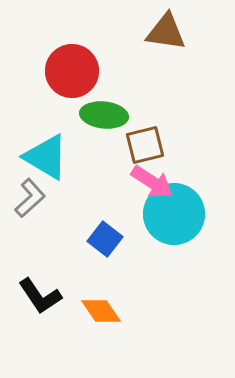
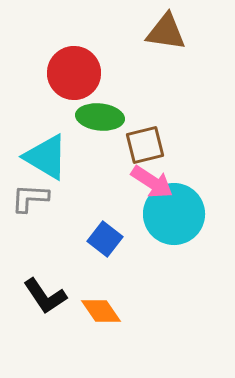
red circle: moved 2 px right, 2 px down
green ellipse: moved 4 px left, 2 px down
gray L-shape: rotated 135 degrees counterclockwise
black L-shape: moved 5 px right
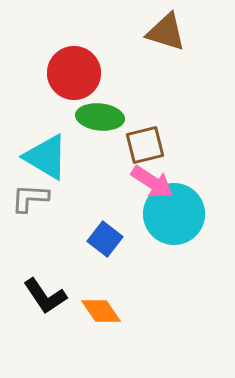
brown triangle: rotated 9 degrees clockwise
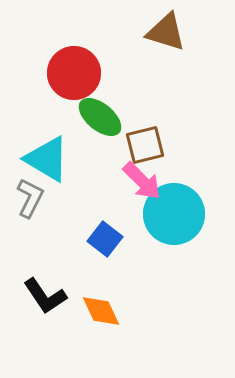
green ellipse: rotated 33 degrees clockwise
cyan triangle: moved 1 px right, 2 px down
pink arrow: moved 10 px left, 1 px up; rotated 12 degrees clockwise
gray L-shape: rotated 114 degrees clockwise
orange diamond: rotated 9 degrees clockwise
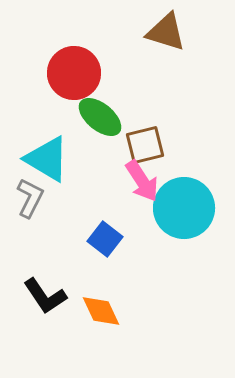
pink arrow: rotated 12 degrees clockwise
cyan circle: moved 10 px right, 6 px up
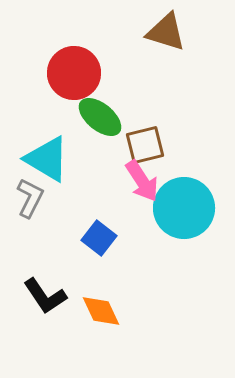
blue square: moved 6 px left, 1 px up
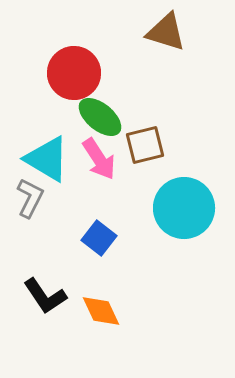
pink arrow: moved 43 px left, 22 px up
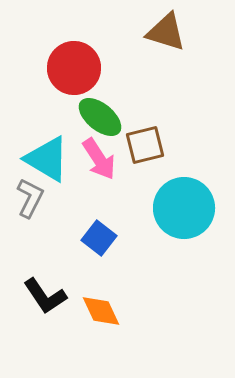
red circle: moved 5 px up
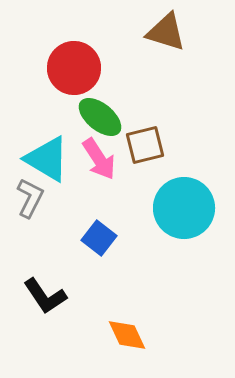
orange diamond: moved 26 px right, 24 px down
